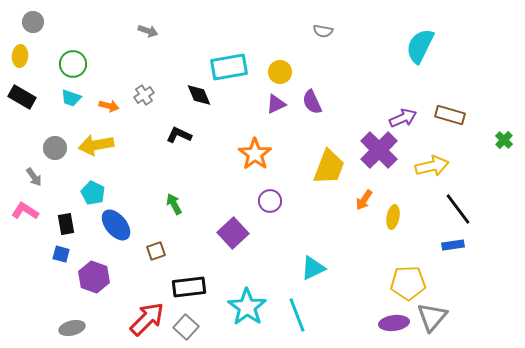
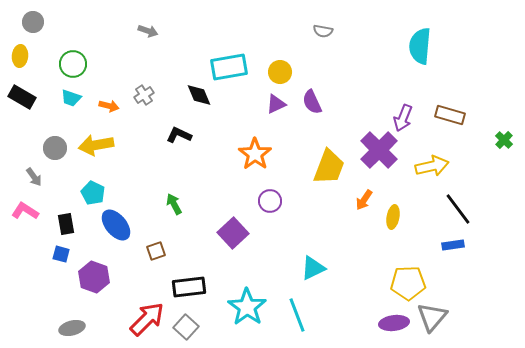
cyan semicircle at (420, 46): rotated 21 degrees counterclockwise
purple arrow at (403, 118): rotated 136 degrees clockwise
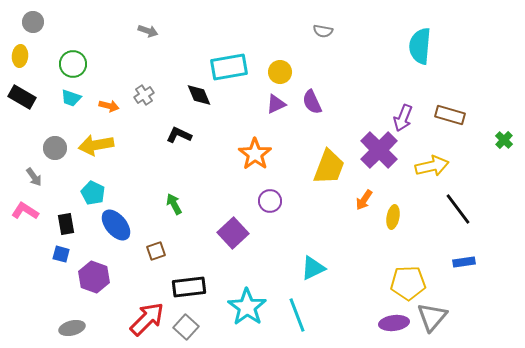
blue rectangle at (453, 245): moved 11 px right, 17 px down
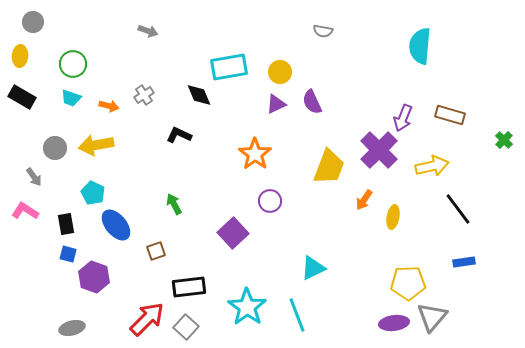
blue square at (61, 254): moved 7 px right
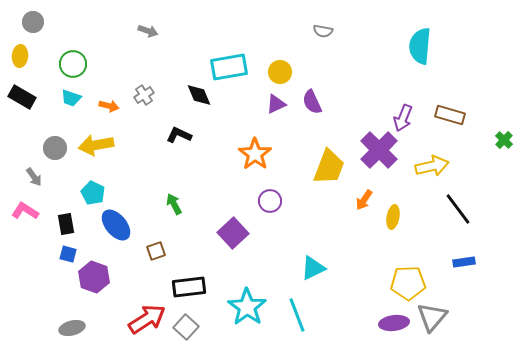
red arrow at (147, 319): rotated 12 degrees clockwise
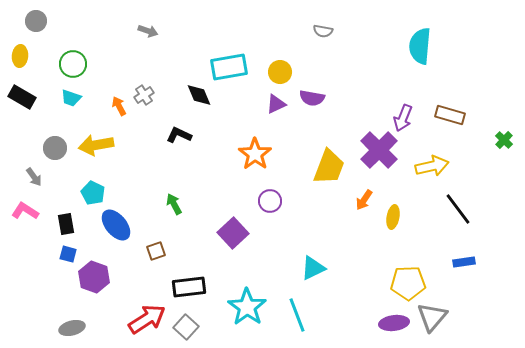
gray circle at (33, 22): moved 3 px right, 1 px up
purple semicircle at (312, 102): moved 4 px up; rotated 55 degrees counterclockwise
orange arrow at (109, 106): moved 10 px right; rotated 132 degrees counterclockwise
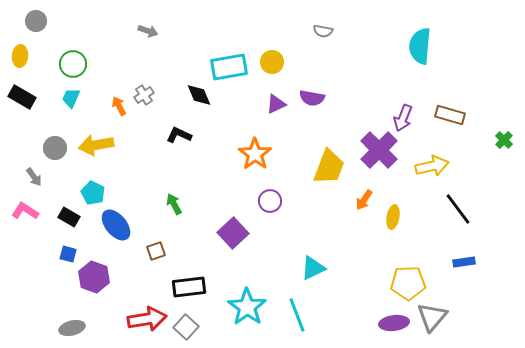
yellow circle at (280, 72): moved 8 px left, 10 px up
cyan trapezoid at (71, 98): rotated 95 degrees clockwise
black rectangle at (66, 224): moved 3 px right, 7 px up; rotated 50 degrees counterclockwise
red arrow at (147, 319): rotated 24 degrees clockwise
